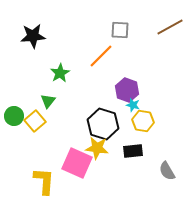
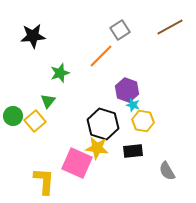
gray square: rotated 36 degrees counterclockwise
green star: rotated 12 degrees clockwise
green circle: moved 1 px left
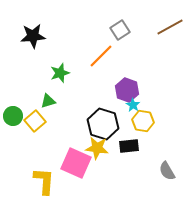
green triangle: rotated 35 degrees clockwise
cyan star: rotated 16 degrees clockwise
black rectangle: moved 4 px left, 5 px up
pink square: moved 1 px left
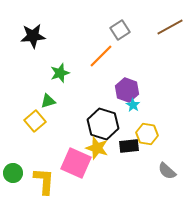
green circle: moved 57 px down
yellow hexagon: moved 4 px right, 13 px down
yellow star: rotated 10 degrees clockwise
gray semicircle: rotated 18 degrees counterclockwise
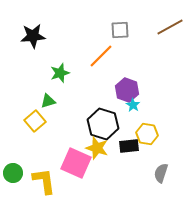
gray square: rotated 30 degrees clockwise
gray semicircle: moved 6 px left, 2 px down; rotated 66 degrees clockwise
yellow L-shape: rotated 12 degrees counterclockwise
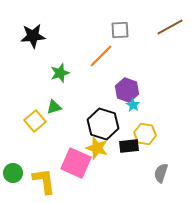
green triangle: moved 6 px right, 6 px down
yellow hexagon: moved 2 px left
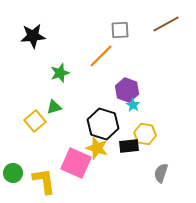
brown line: moved 4 px left, 3 px up
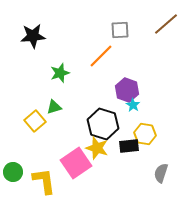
brown line: rotated 12 degrees counterclockwise
pink square: rotated 32 degrees clockwise
green circle: moved 1 px up
